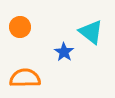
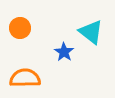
orange circle: moved 1 px down
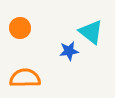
blue star: moved 5 px right, 1 px up; rotated 30 degrees clockwise
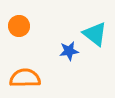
orange circle: moved 1 px left, 2 px up
cyan triangle: moved 4 px right, 2 px down
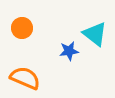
orange circle: moved 3 px right, 2 px down
orange semicircle: rotated 24 degrees clockwise
